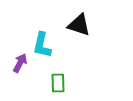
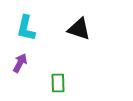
black triangle: moved 4 px down
cyan L-shape: moved 16 px left, 17 px up
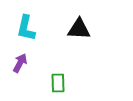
black triangle: rotated 15 degrees counterclockwise
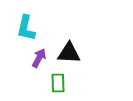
black triangle: moved 10 px left, 24 px down
purple arrow: moved 19 px right, 5 px up
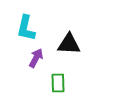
black triangle: moved 9 px up
purple arrow: moved 3 px left
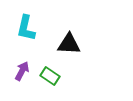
purple arrow: moved 14 px left, 13 px down
green rectangle: moved 8 px left, 7 px up; rotated 54 degrees counterclockwise
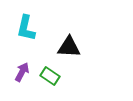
black triangle: moved 3 px down
purple arrow: moved 1 px down
